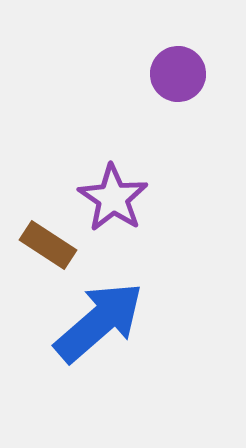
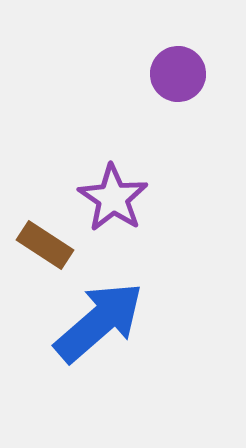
brown rectangle: moved 3 px left
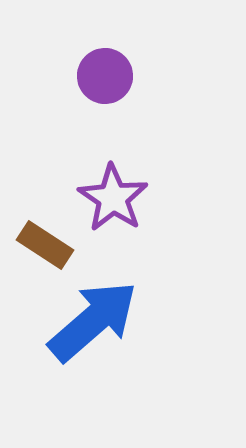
purple circle: moved 73 px left, 2 px down
blue arrow: moved 6 px left, 1 px up
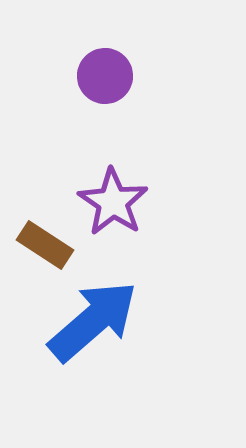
purple star: moved 4 px down
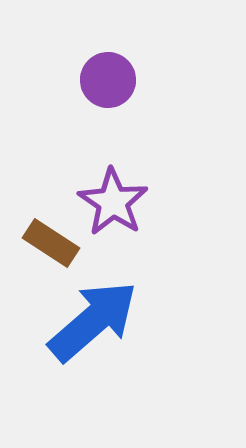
purple circle: moved 3 px right, 4 px down
brown rectangle: moved 6 px right, 2 px up
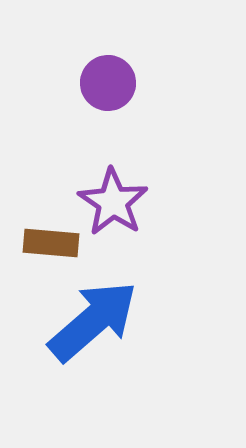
purple circle: moved 3 px down
brown rectangle: rotated 28 degrees counterclockwise
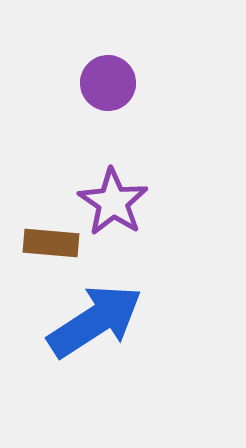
blue arrow: moved 2 px right; rotated 8 degrees clockwise
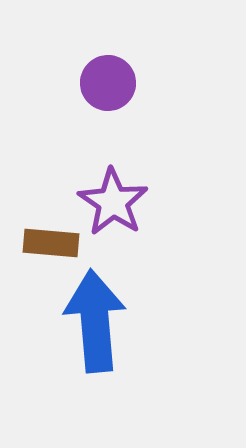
blue arrow: rotated 62 degrees counterclockwise
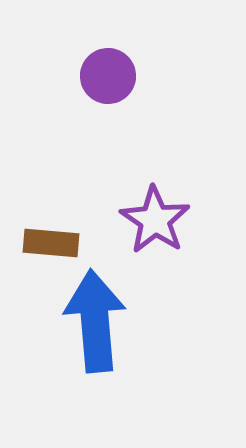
purple circle: moved 7 px up
purple star: moved 42 px right, 18 px down
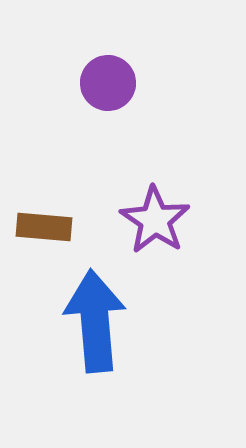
purple circle: moved 7 px down
brown rectangle: moved 7 px left, 16 px up
